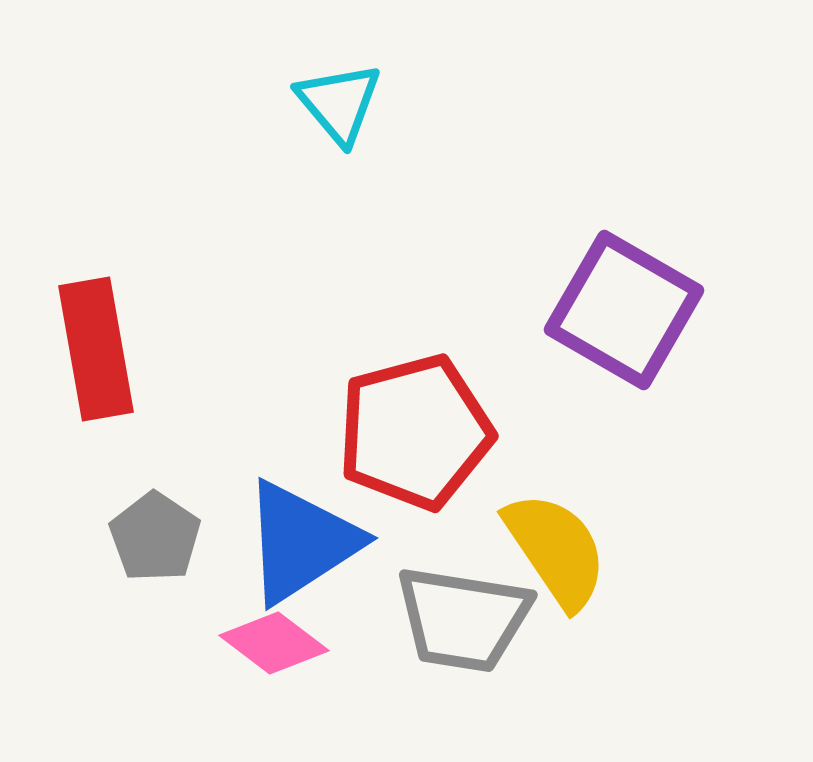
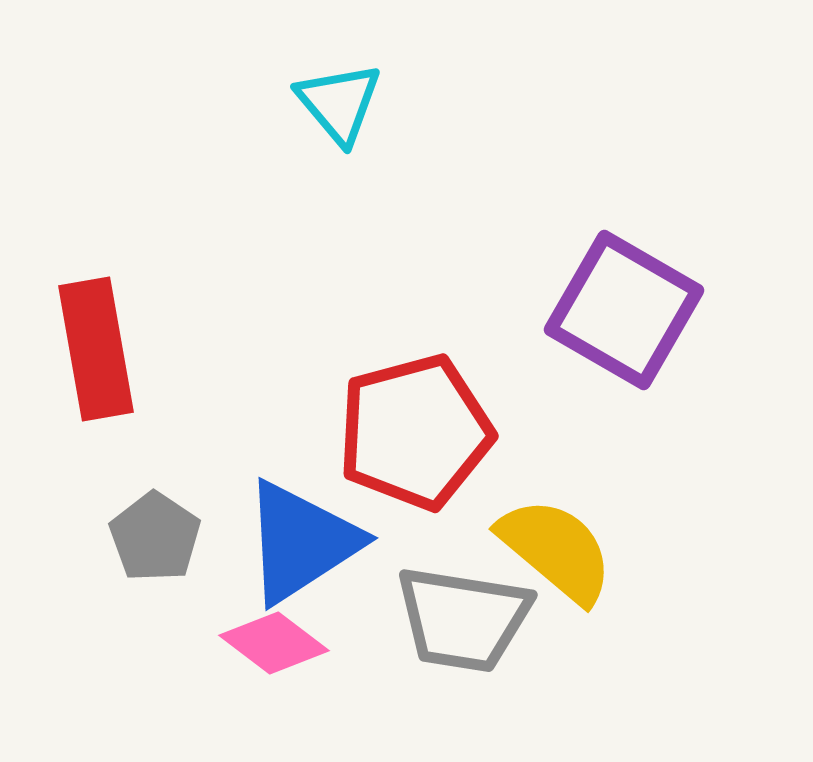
yellow semicircle: rotated 16 degrees counterclockwise
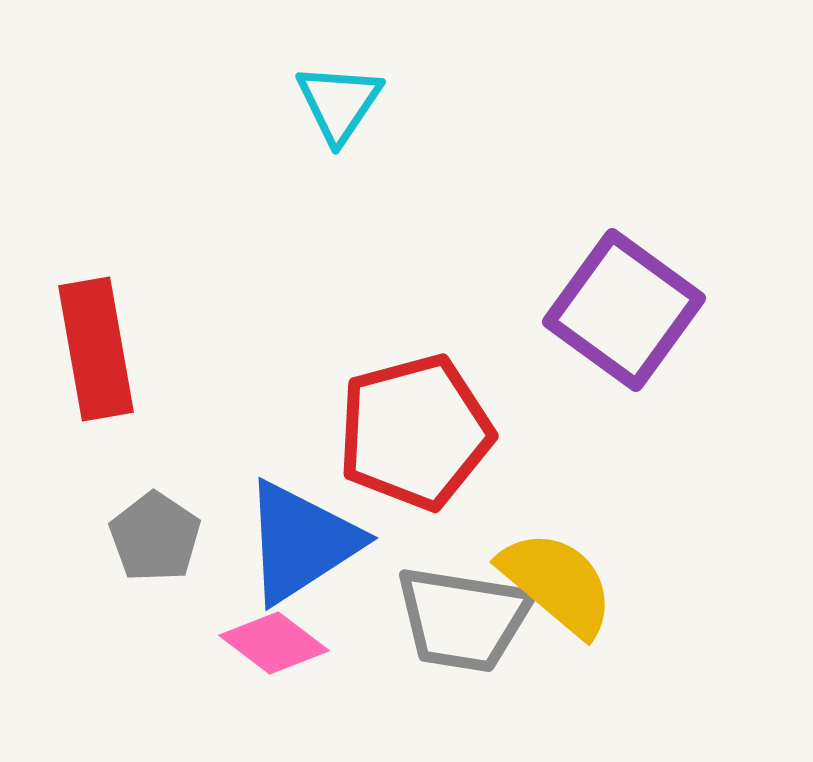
cyan triangle: rotated 14 degrees clockwise
purple square: rotated 6 degrees clockwise
yellow semicircle: moved 1 px right, 33 px down
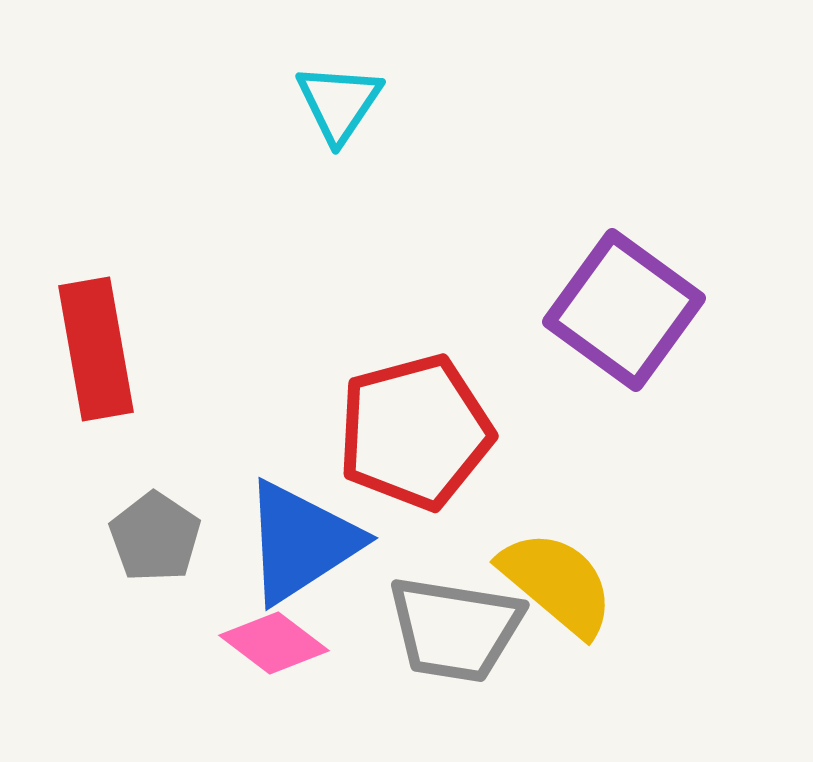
gray trapezoid: moved 8 px left, 10 px down
